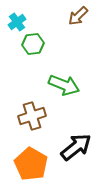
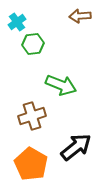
brown arrow: moved 2 px right; rotated 40 degrees clockwise
green arrow: moved 3 px left
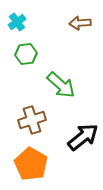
brown arrow: moved 7 px down
green hexagon: moved 7 px left, 10 px down
green arrow: rotated 20 degrees clockwise
brown cross: moved 4 px down
black arrow: moved 7 px right, 10 px up
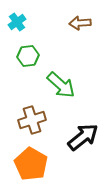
green hexagon: moved 2 px right, 2 px down
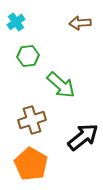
cyan cross: moved 1 px left
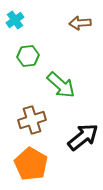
cyan cross: moved 1 px left, 2 px up
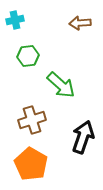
cyan cross: rotated 24 degrees clockwise
black arrow: rotated 32 degrees counterclockwise
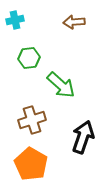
brown arrow: moved 6 px left, 1 px up
green hexagon: moved 1 px right, 2 px down
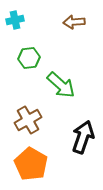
brown cross: moved 4 px left; rotated 12 degrees counterclockwise
